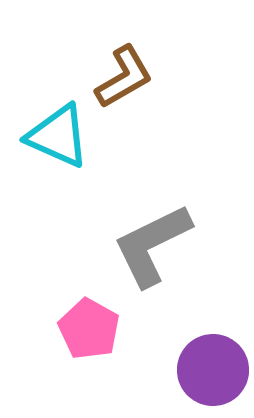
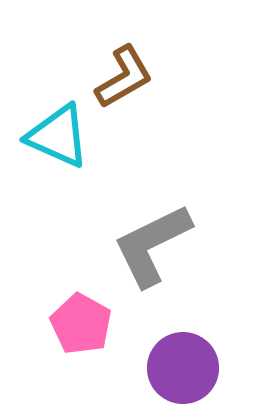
pink pentagon: moved 8 px left, 5 px up
purple circle: moved 30 px left, 2 px up
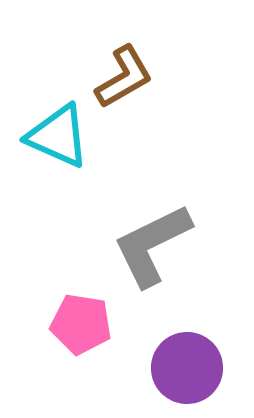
pink pentagon: rotated 20 degrees counterclockwise
purple circle: moved 4 px right
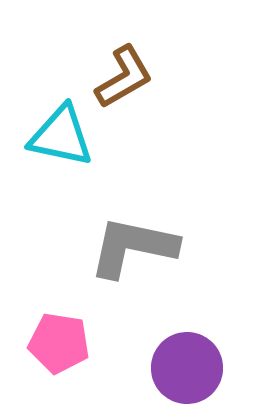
cyan triangle: moved 3 px right; rotated 12 degrees counterclockwise
gray L-shape: moved 19 px left, 2 px down; rotated 38 degrees clockwise
pink pentagon: moved 22 px left, 19 px down
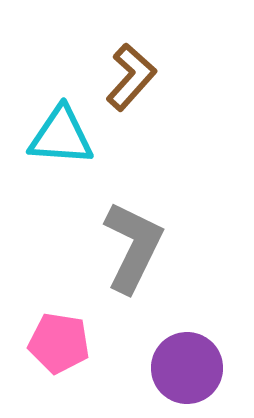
brown L-shape: moved 7 px right; rotated 18 degrees counterclockwise
cyan triangle: rotated 8 degrees counterclockwise
gray L-shape: rotated 104 degrees clockwise
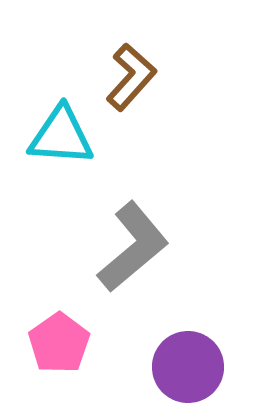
gray L-shape: rotated 24 degrees clockwise
pink pentagon: rotated 28 degrees clockwise
purple circle: moved 1 px right, 1 px up
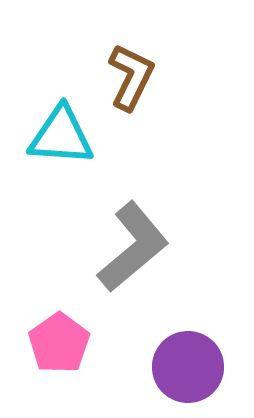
brown L-shape: rotated 16 degrees counterclockwise
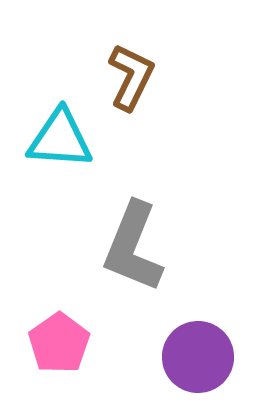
cyan triangle: moved 1 px left, 3 px down
gray L-shape: rotated 152 degrees clockwise
purple circle: moved 10 px right, 10 px up
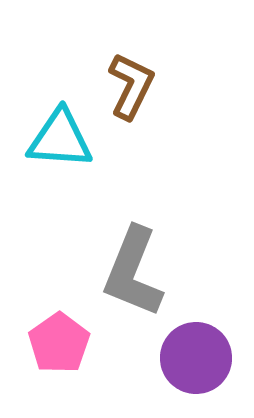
brown L-shape: moved 9 px down
gray L-shape: moved 25 px down
purple circle: moved 2 px left, 1 px down
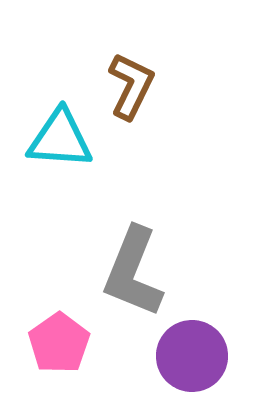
purple circle: moved 4 px left, 2 px up
